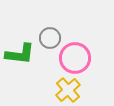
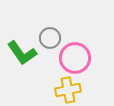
green L-shape: moved 2 px right, 1 px up; rotated 48 degrees clockwise
yellow cross: rotated 30 degrees clockwise
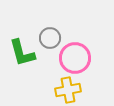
green L-shape: rotated 20 degrees clockwise
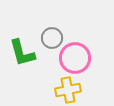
gray circle: moved 2 px right
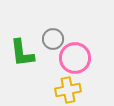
gray circle: moved 1 px right, 1 px down
green L-shape: rotated 8 degrees clockwise
